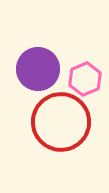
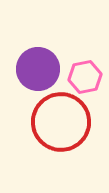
pink hexagon: moved 2 px up; rotated 12 degrees clockwise
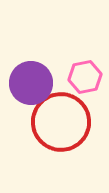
purple circle: moved 7 px left, 14 px down
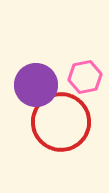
purple circle: moved 5 px right, 2 px down
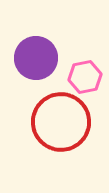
purple circle: moved 27 px up
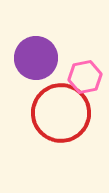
red circle: moved 9 px up
